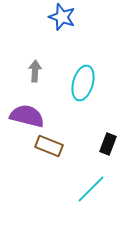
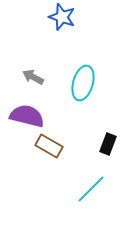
gray arrow: moved 2 px left, 6 px down; rotated 65 degrees counterclockwise
brown rectangle: rotated 8 degrees clockwise
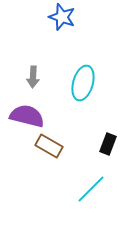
gray arrow: rotated 115 degrees counterclockwise
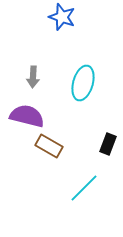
cyan line: moved 7 px left, 1 px up
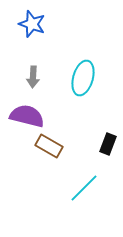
blue star: moved 30 px left, 7 px down
cyan ellipse: moved 5 px up
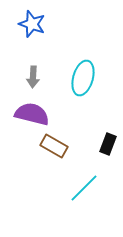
purple semicircle: moved 5 px right, 2 px up
brown rectangle: moved 5 px right
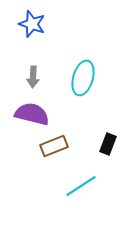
brown rectangle: rotated 52 degrees counterclockwise
cyan line: moved 3 px left, 2 px up; rotated 12 degrees clockwise
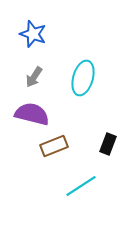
blue star: moved 1 px right, 10 px down
gray arrow: moved 1 px right; rotated 30 degrees clockwise
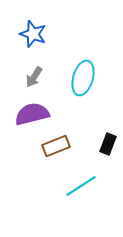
purple semicircle: rotated 28 degrees counterclockwise
brown rectangle: moved 2 px right
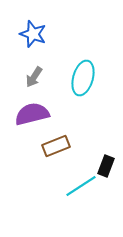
black rectangle: moved 2 px left, 22 px down
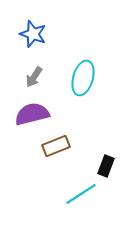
cyan line: moved 8 px down
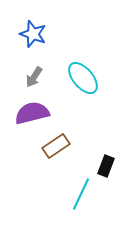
cyan ellipse: rotated 56 degrees counterclockwise
purple semicircle: moved 1 px up
brown rectangle: rotated 12 degrees counterclockwise
cyan line: rotated 32 degrees counterclockwise
